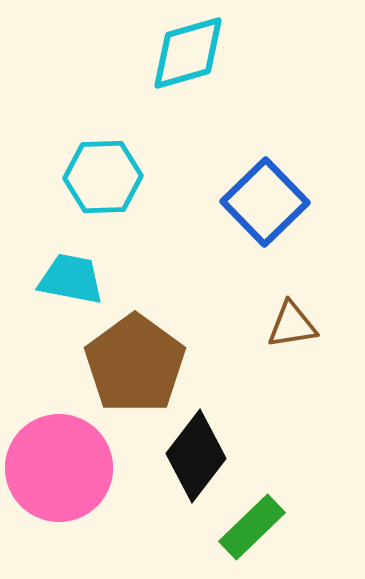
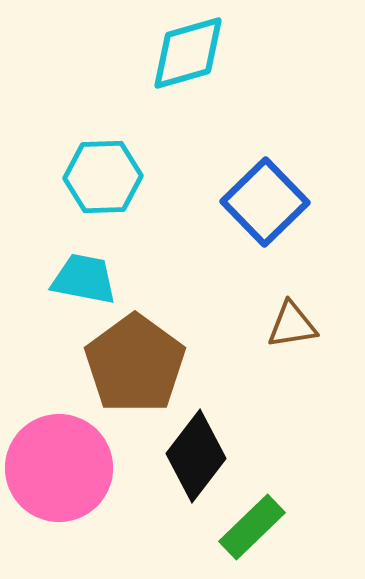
cyan trapezoid: moved 13 px right
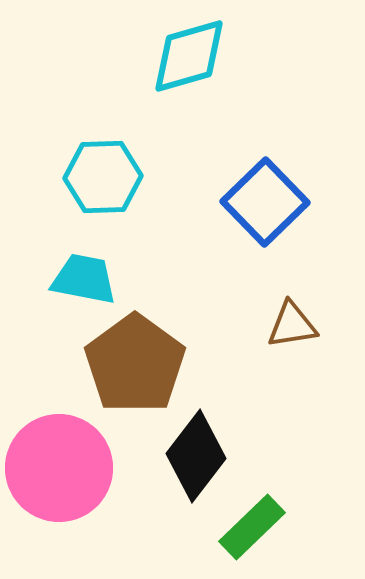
cyan diamond: moved 1 px right, 3 px down
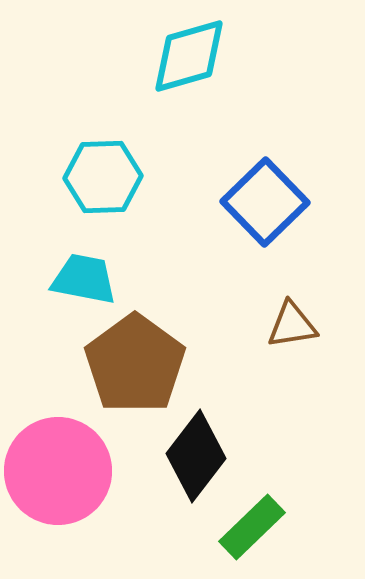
pink circle: moved 1 px left, 3 px down
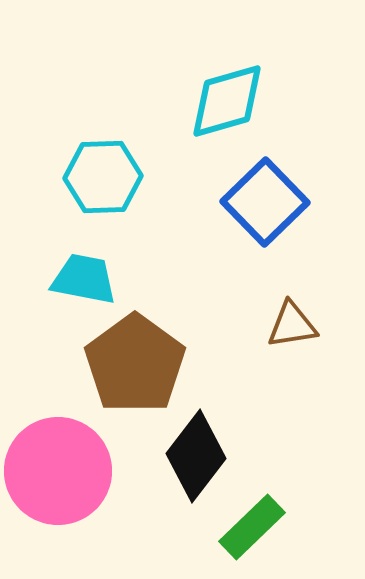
cyan diamond: moved 38 px right, 45 px down
